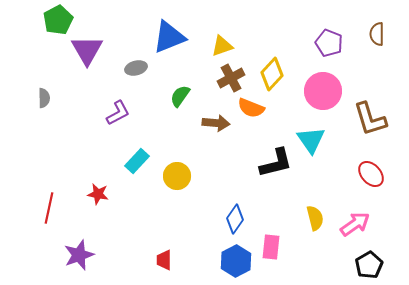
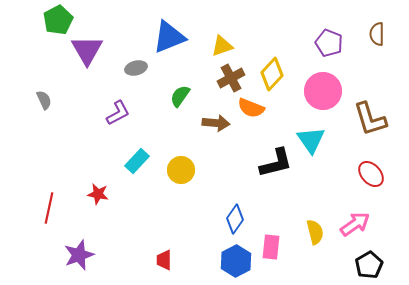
gray semicircle: moved 2 px down; rotated 24 degrees counterclockwise
yellow circle: moved 4 px right, 6 px up
yellow semicircle: moved 14 px down
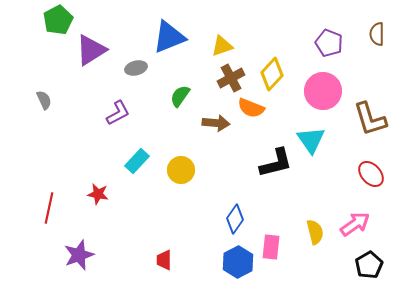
purple triangle: moved 4 px right; rotated 28 degrees clockwise
blue hexagon: moved 2 px right, 1 px down
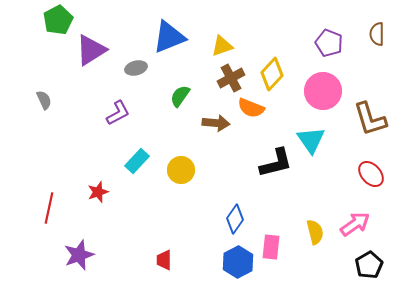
red star: moved 2 px up; rotated 30 degrees counterclockwise
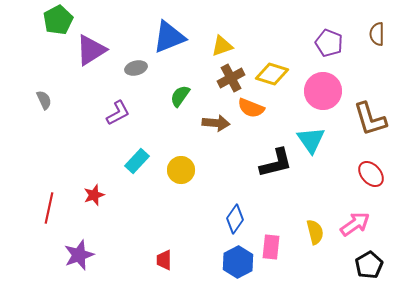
yellow diamond: rotated 64 degrees clockwise
red star: moved 4 px left, 3 px down
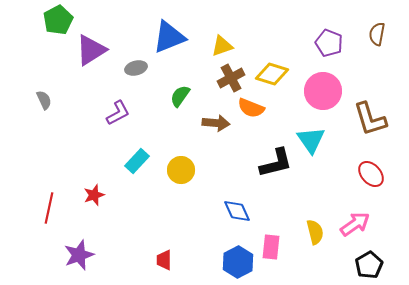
brown semicircle: rotated 10 degrees clockwise
blue diamond: moved 2 px right, 8 px up; rotated 60 degrees counterclockwise
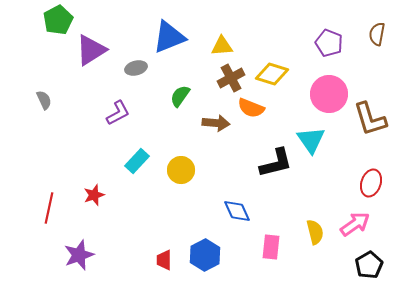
yellow triangle: rotated 15 degrees clockwise
pink circle: moved 6 px right, 3 px down
red ellipse: moved 9 px down; rotated 60 degrees clockwise
blue hexagon: moved 33 px left, 7 px up
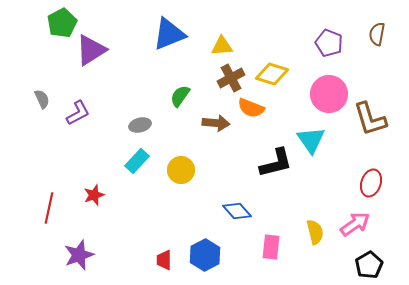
green pentagon: moved 4 px right, 3 px down
blue triangle: moved 3 px up
gray ellipse: moved 4 px right, 57 px down
gray semicircle: moved 2 px left, 1 px up
purple L-shape: moved 40 px left
blue diamond: rotated 16 degrees counterclockwise
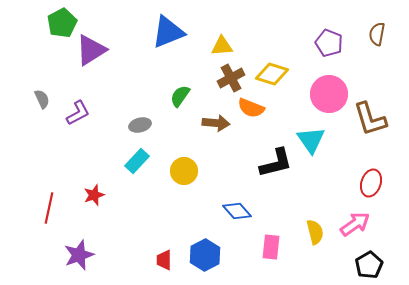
blue triangle: moved 1 px left, 2 px up
yellow circle: moved 3 px right, 1 px down
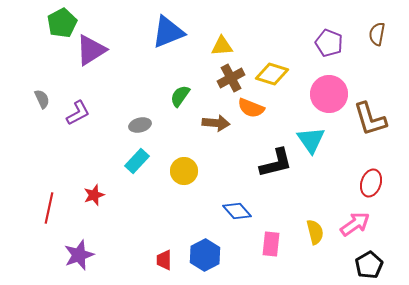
pink rectangle: moved 3 px up
